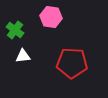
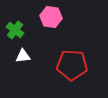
red pentagon: moved 2 px down
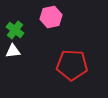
pink hexagon: rotated 20 degrees counterclockwise
white triangle: moved 10 px left, 5 px up
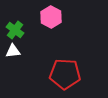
pink hexagon: rotated 20 degrees counterclockwise
red pentagon: moved 7 px left, 9 px down
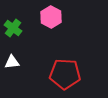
green cross: moved 2 px left, 2 px up
white triangle: moved 1 px left, 11 px down
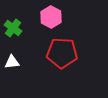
red pentagon: moved 3 px left, 21 px up
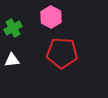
green cross: rotated 24 degrees clockwise
white triangle: moved 2 px up
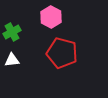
green cross: moved 1 px left, 4 px down
red pentagon: rotated 12 degrees clockwise
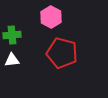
green cross: moved 3 px down; rotated 24 degrees clockwise
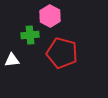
pink hexagon: moved 1 px left, 1 px up
green cross: moved 18 px right
